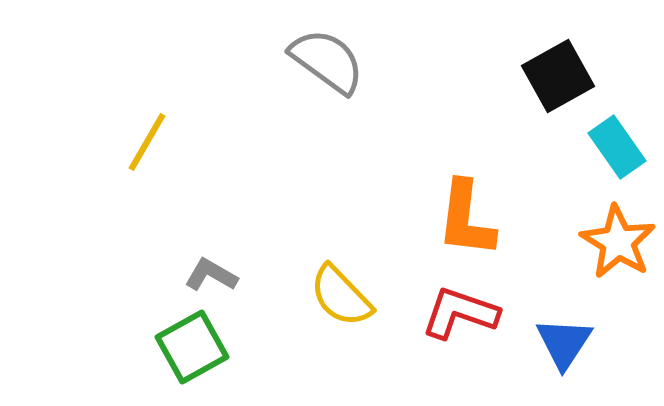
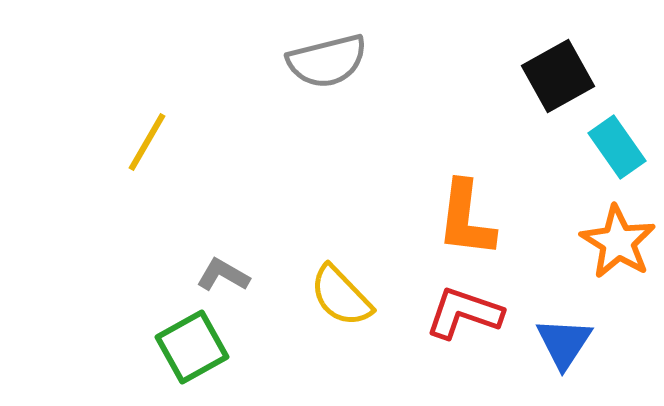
gray semicircle: rotated 130 degrees clockwise
gray L-shape: moved 12 px right
red L-shape: moved 4 px right
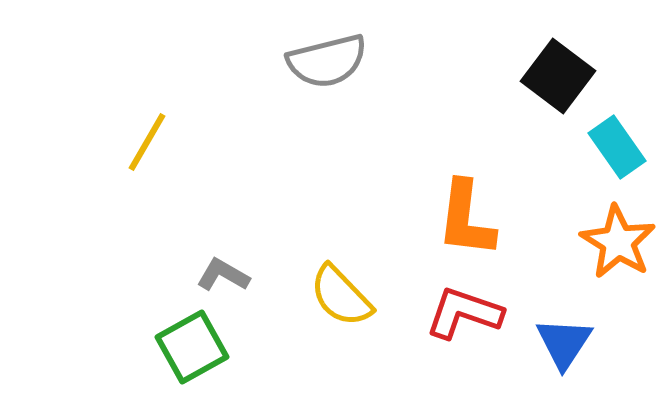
black square: rotated 24 degrees counterclockwise
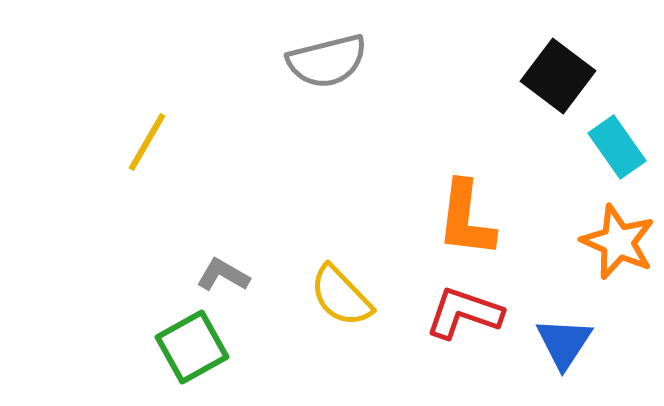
orange star: rotated 8 degrees counterclockwise
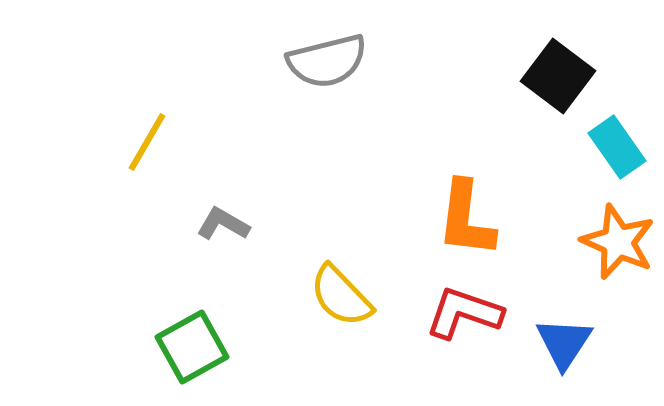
gray L-shape: moved 51 px up
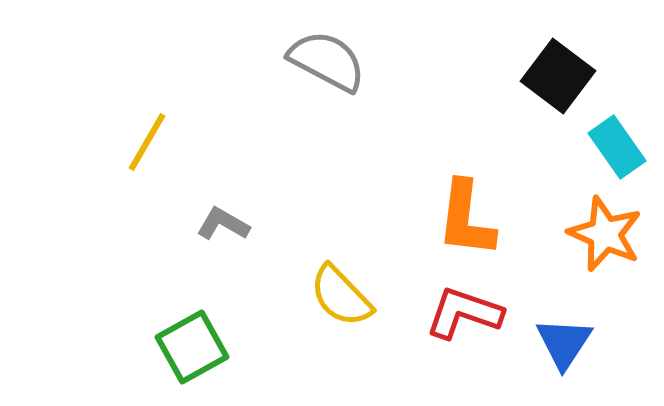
gray semicircle: rotated 138 degrees counterclockwise
orange star: moved 13 px left, 8 px up
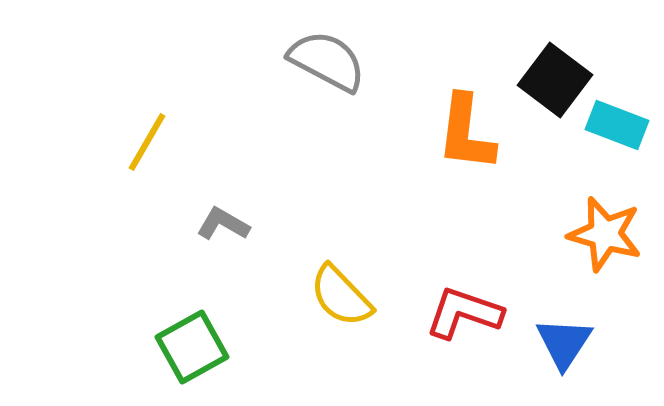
black square: moved 3 px left, 4 px down
cyan rectangle: moved 22 px up; rotated 34 degrees counterclockwise
orange L-shape: moved 86 px up
orange star: rotated 8 degrees counterclockwise
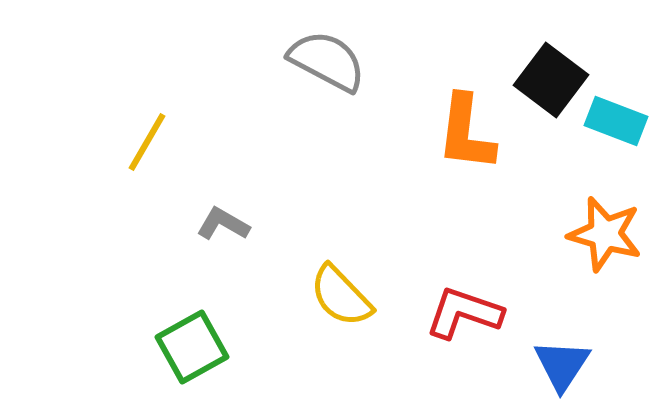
black square: moved 4 px left
cyan rectangle: moved 1 px left, 4 px up
blue triangle: moved 2 px left, 22 px down
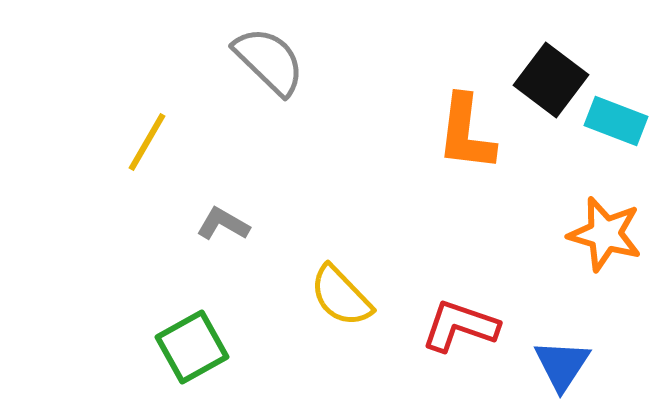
gray semicircle: moved 58 px left; rotated 16 degrees clockwise
red L-shape: moved 4 px left, 13 px down
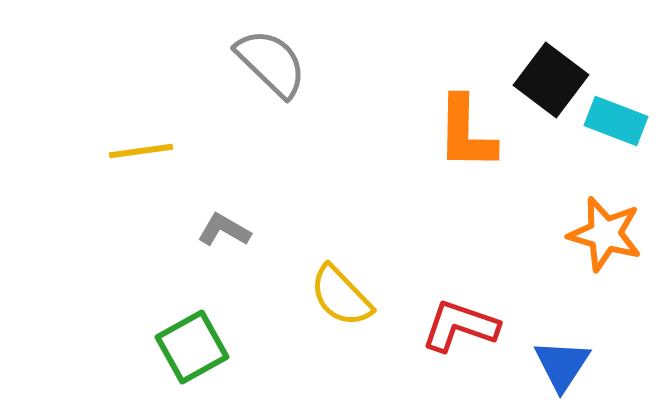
gray semicircle: moved 2 px right, 2 px down
orange L-shape: rotated 6 degrees counterclockwise
yellow line: moved 6 px left, 9 px down; rotated 52 degrees clockwise
gray L-shape: moved 1 px right, 6 px down
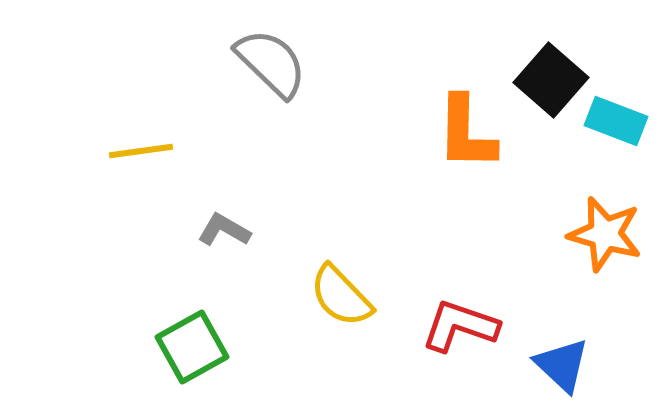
black square: rotated 4 degrees clockwise
blue triangle: rotated 20 degrees counterclockwise
